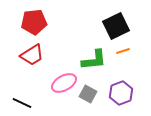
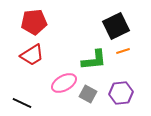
purple hexagon: rotated 15 degrees clockwise
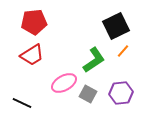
orange line: rotated 32 degrees counterclockwise
green L-shape: rotated 28 degrees counterclockwise
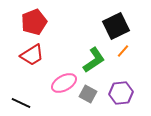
red pentagon: rotated 15 degrees counterclockwise
black line: moved 1 px left
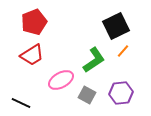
pink ellipse: moved 3 px left, 3 px up
gray square: moved 1 px left, 1 px down
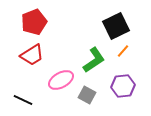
purple hexagon: moved 2 px right, 7 px up
black line: moved 2 px right, 3 px up
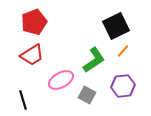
black line: rotated 48 degrees clockwise
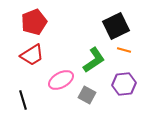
orange line: moved 1 px right, 1 px up; rotated 64 degrees clockwise
purple hexagon: moved 1 px right, 2 px up
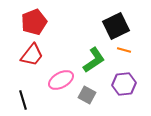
red trapezoid: rotated 20 degrees counterclockwise
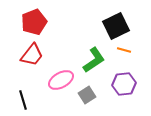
gray square: rotated 30 degrees clockwise
